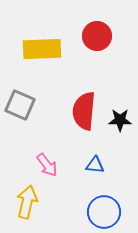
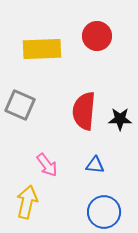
black star: moved 1 px up
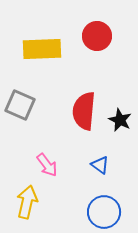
black star: moved 1 px down; rotated 25 degrees clockwise
blue triangle: moved 5 px right; rotated 30 degrees clockwise
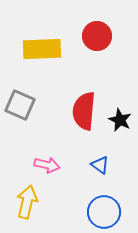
pink arrow: rotated 40 degrees counterclockwise
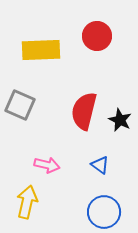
yellow rectangle: moved 1 px left, 1 px down
red semicircle: rotated 9 degrees clockwise
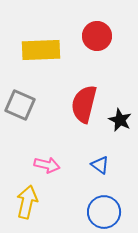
red semicircle: moved 7 px up
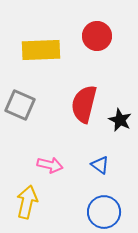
pink arrow: moved 3 px right
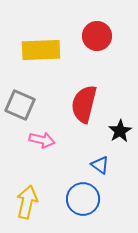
black star: moved 11 px down; rotated 15 degrees clockwise
pink arrow: moved 8 px left, 25 px up
blue circle: moved 21 px left, 13 px up
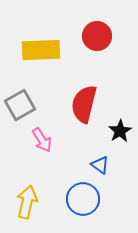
gray square: rotated 36 degrees clockwise
pink arrow: rotated 45 degrees clockwise
